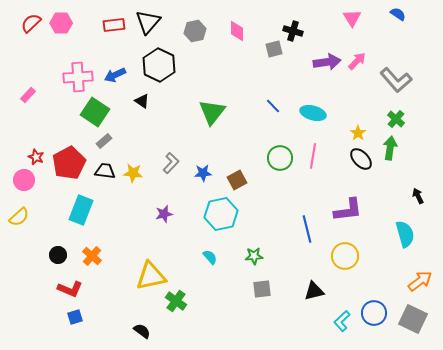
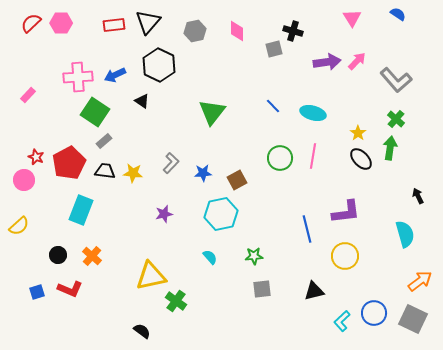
purple L-shape at (348, 210): moved 2 px left, 2 px down
yellow semicircle at (19, 217): moved 9 px down
blue square at (75, 317): moved 38 px left, 25 px up
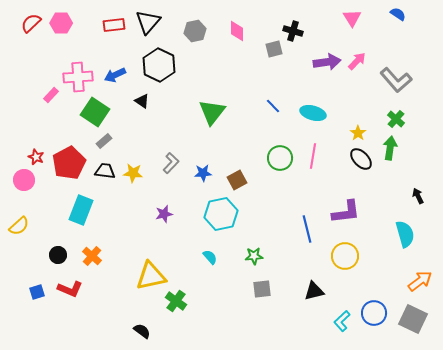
pink rectangle at (28, 95): moved 23 px right
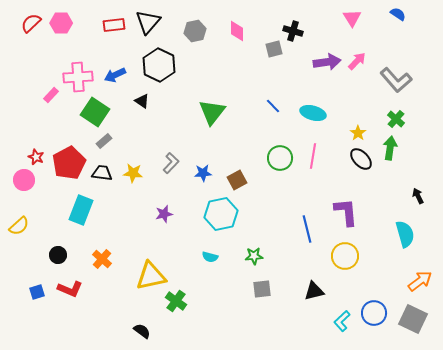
black trapezoid at (105, 171): moved 3 px left, 2 px down
purple L-shape at (346, 212): rotated 88 degrees counterclockwise
orange cross at (92, 256): moved 10 px right, 3 px down
cyan semicircle at (210, 257): rotated 147 degrees clockwise
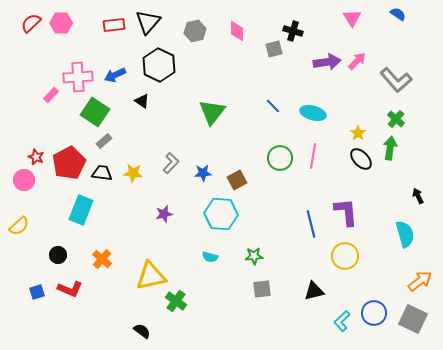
cyan hexagon at (221, 214): rotated 16 degrees clockwise
blue line at (307, 229): moved 4 px right, 5 px up
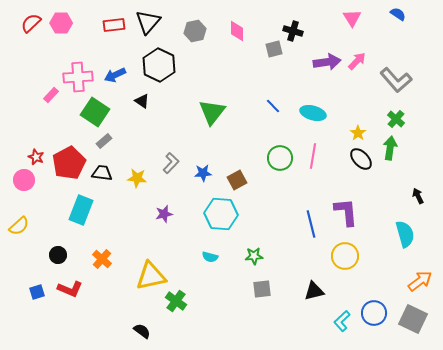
yellow star at (133, 173): moved 4 px right, 5 px down
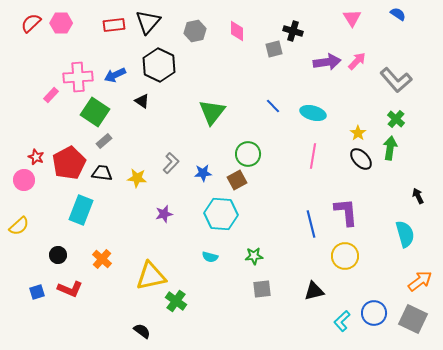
green circle at (280, 158): moved 32 px left, 4 px up
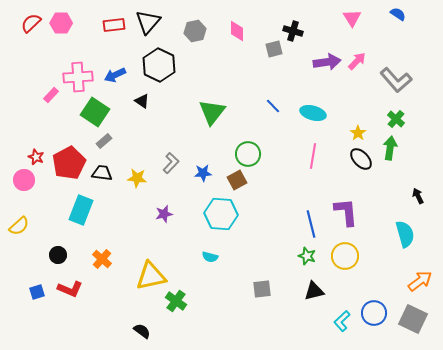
green star at (254, 256): moved 53 px right; rotated 24 degrees clockwise
